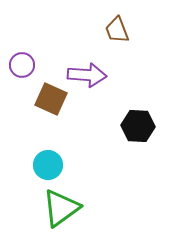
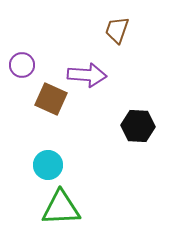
brown trapezoid: rotated 40 degrees clockwise
green triangle: rotated 33 degrees clockwise
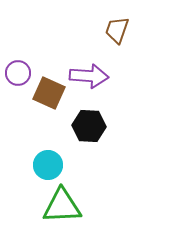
purple circle: moved 4 px left, 8 px down
purple arrow: moved 2 px right, 1 px down
brown square: moved 2 px left, 6 px up
black hexagon: moved 49 px left
green triangle: moved 1 px right, 2 px up
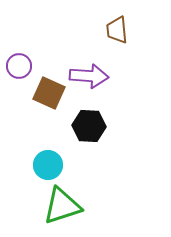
brown trapezoid: rotated 24 degrees counterclockwise
purple circle: moved 1 px right, 7 px up
green triangle: rotated 15 degrees counterclockwise
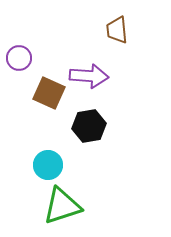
purple circle: moved 8 px up
black hexagon: rotated 12 degrees counterclockwise
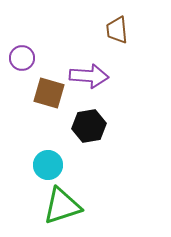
purple circle: moved 3 px right
brown square: rotated 8 degrees counterclockwise
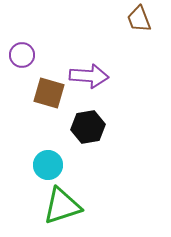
brown trapezoid: moved 22 px right, 11 px up; rotated 16 degrees counterclockwise
purple circle: moved 3 px up
black hexagon: moved 1 px left, 1 px down
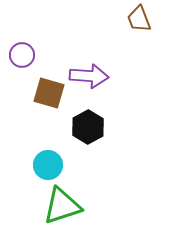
black hexagon: rotated 20 degrees counterclockwise
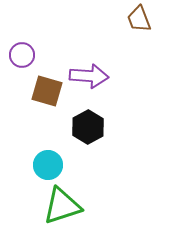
brown square: moved 2 px left, 2 px up
